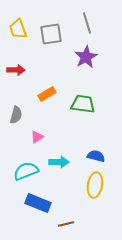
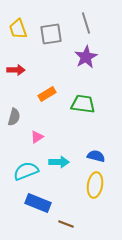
gray line: moved 1 px left
gray semicircle: moved 2 px left, 2 px down
brown line: rotated 35 degrees clockwise
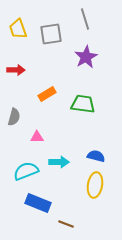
gray line: moved 1 px left, 4 px up
pink triangle: rotated 32 degrees clockwise
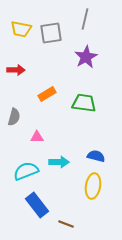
gray line: rotated 30 degrees clockwise
yellow trapezoid: moved 3 px right; rotated 60 degrees counterclockwise
gray square: moved 1 px up
green trapezoid: moved 1 px right, 1 px up
yellow ellipse: moved 2 px left, 1 px down
blue rectangle: moved 1 px left, 2 px down; rotated 30 degrees clockwise
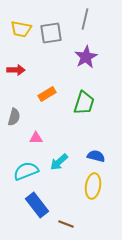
green trapezoid: rotated 100 degrees clockwise
pink triangle: moved 1 px left, 1 px down
cyan arrow: rotated 138 degrees clockwise
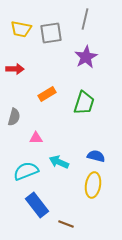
red arrow: moved 1 px left, 1 px up
cyan arrow: rotated 66 degrees clockwise
yellow ellipse: moved 1 px up
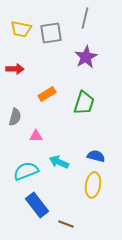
gray line: moved 1 px up
gray semicircle: moved 1 px right
pink triangle: moved 2 px up
